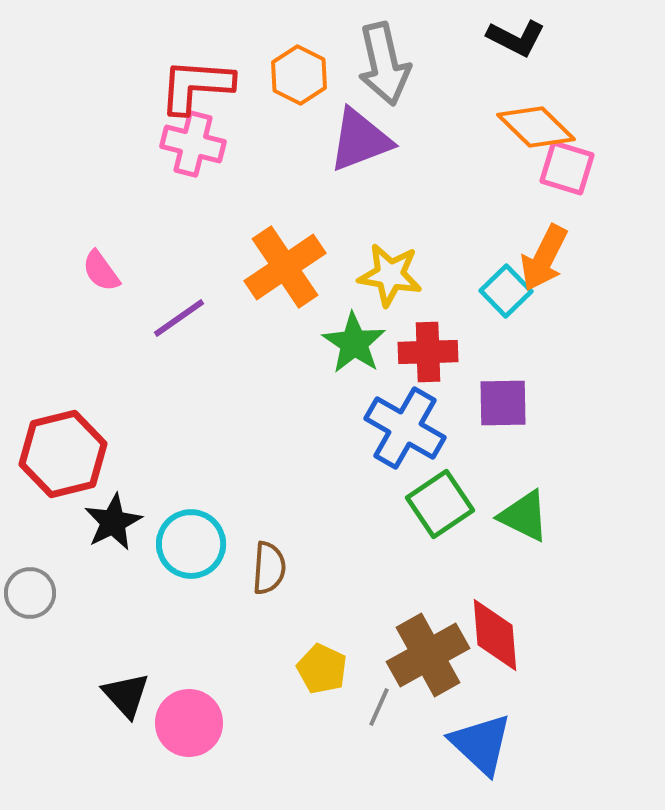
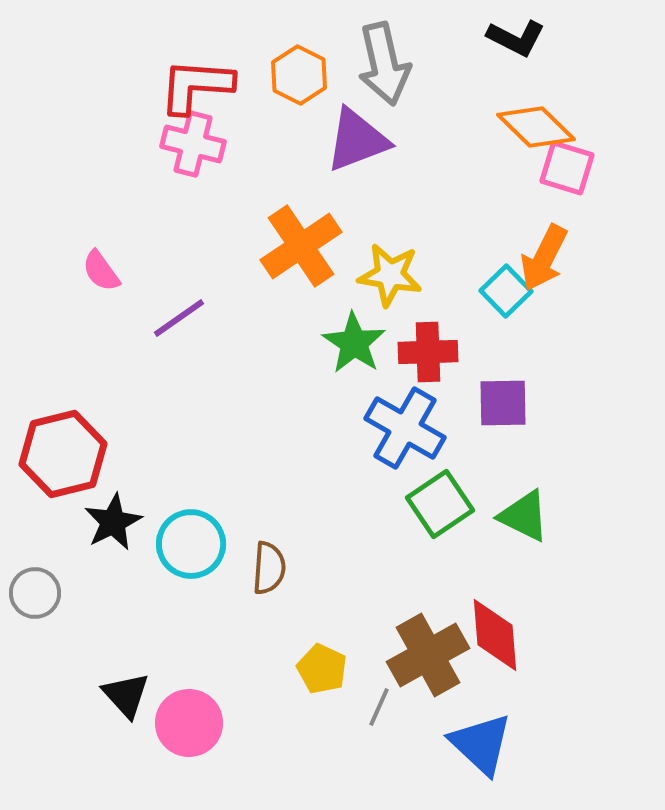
purple triangle: moved 3 px left
orange cross: moved 16 px right, 21 px up
gray circle: moved 5 px right
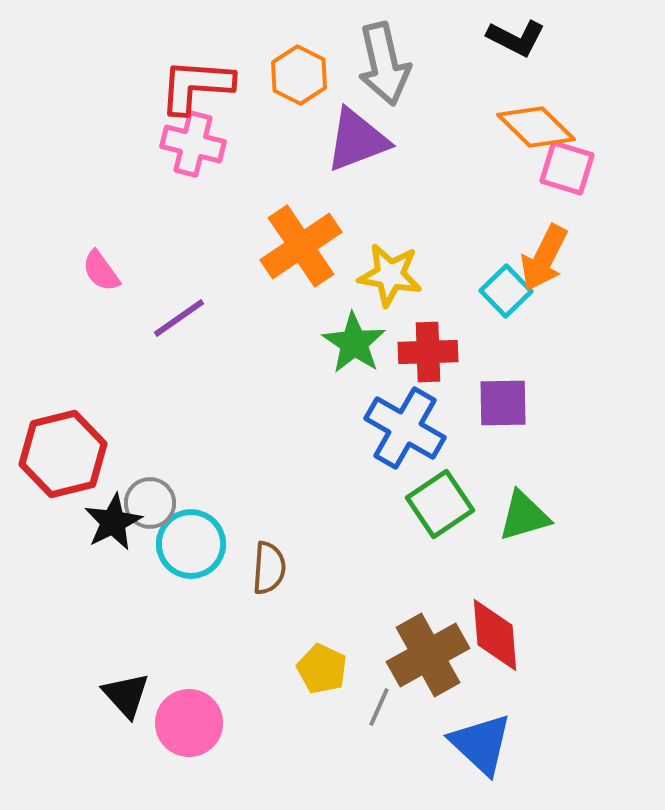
green triangle: rotated 42 degrees counterclockwise
gray circle: moved 115 px right, 90 px up
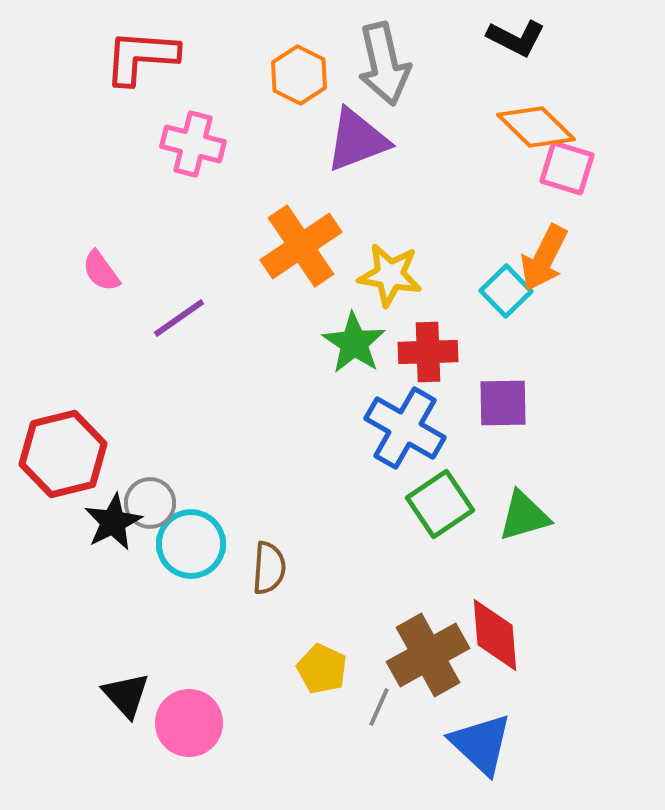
red L-shape: moved 55 px left, 29 px up
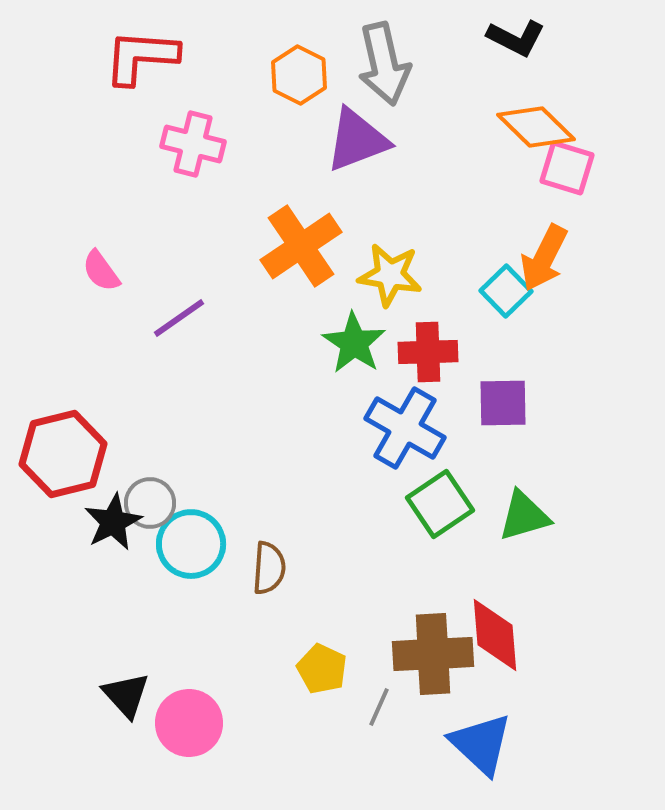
brown cross: moved 5 px right, 1 px up; rotated 26 degrees clockwise
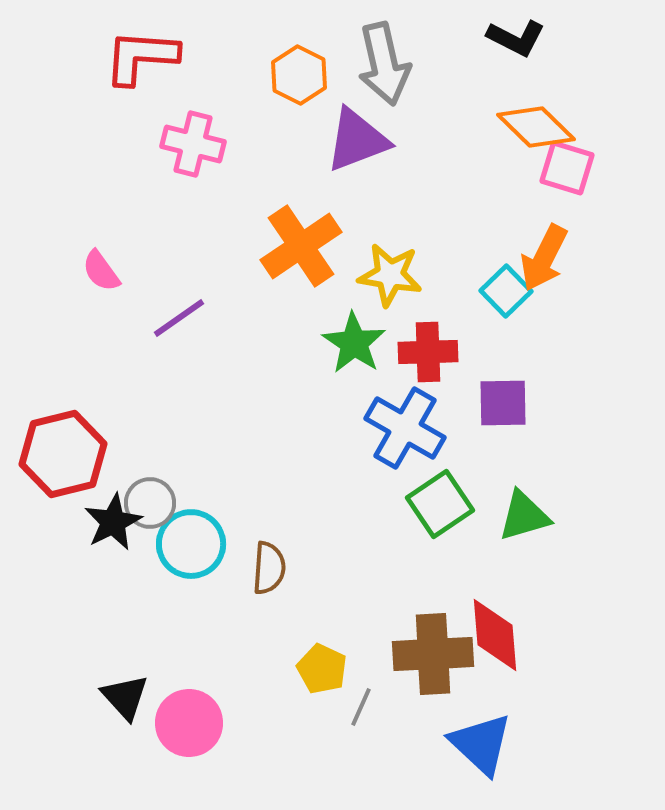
black triangle: moved 1 px left, 2 px down
gray line: moved 18 px left
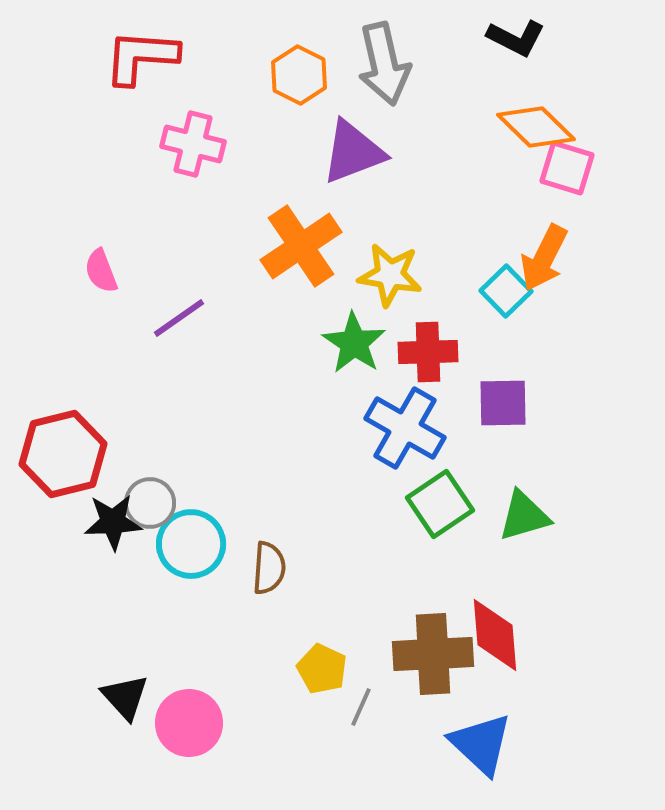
purple triangle: moved 4 px left, 12 px down
pink semicircle: rotated 15 degrees clockwise
black star: rotated 24 degrees clockwise
